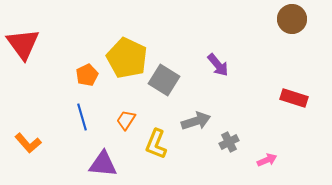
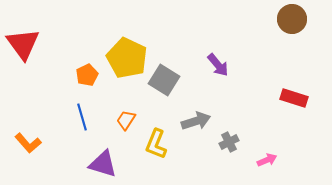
purple triangle: rotated 12 degrees clockwise
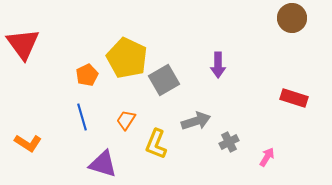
brown circle: moved 1 px up
purple arrow: rotated 40 degrees clockwise
gray square: rotated 28 degrees clockwise
orange L-shape: rotated 16 degrees counterclockwise
pink arrow: moved 3 px up; rotated 36 degrees counterclockwise
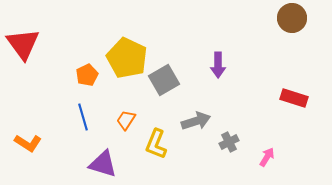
blue line: moved 1 px right
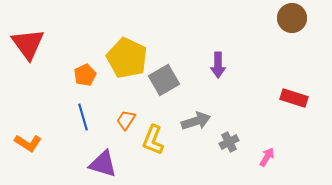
red triangle: moved 5 px right
orange pentagon: moved 2 px left
yellow L-shape: moved 3 px left, 4 px up
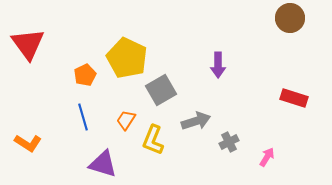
brown circle: moved 2 px left
gray square: moved 3 px left, 10 px down
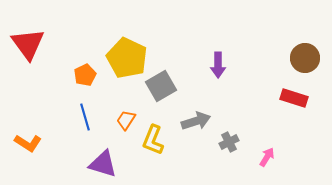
brown circle: moved 15 px right, 40 px down
gray square: moved 4 px up
blue line: moved 2 px right
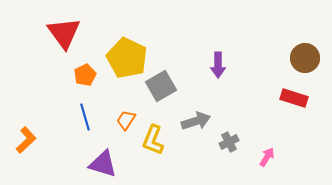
red triangle: moved 36 px right, 11 px up
orange L-shape: moved 2 px left, 3 px up; rotated 76 degrees counterclockwise
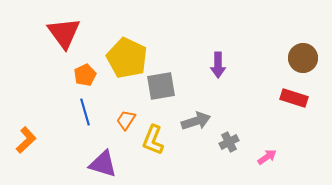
brown circle: moved 2 px left
gray square: rotated 20 degrees clockwise
blue line: moved 5 px up
pink arrow: rotated 24 degrees clockwise
